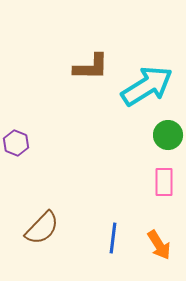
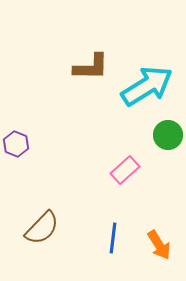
purple hexagon: moved 1 px down
pink rectangle: moved 39 px left, 12 px up; rotated 48 degrees clockwise
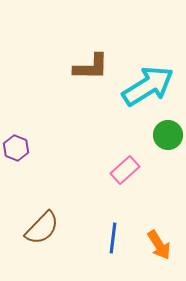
cyan arrow: moved 1 px right
purple hexagon: moved 4 px down
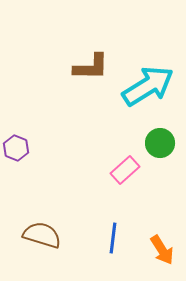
green circle: moved 8 px left, 8 px down
brown semicircle: moved 7 px down; rotated 117 degrees counterclockwise
orange arrow: moved 3 px right, 5 px down
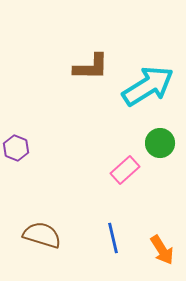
blue line: rotated 20 degrees counterclockwise
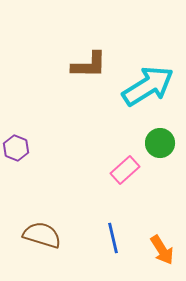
brown L-shape: moved 2 px left, 2 px up
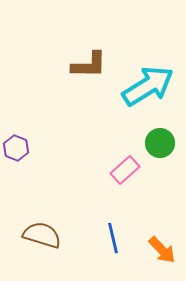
orange arrow: rotated 12 degrees counterclockwise
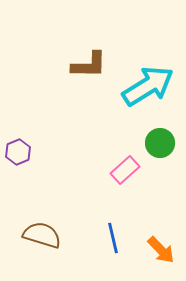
purple hexagon: moved 2 px right, 4 px down; rotated 15 degrees clockwise
orange arrow: moved 1 px left
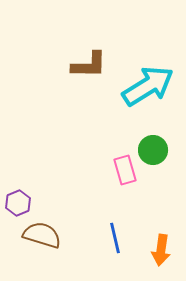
green circle: moved 7 px left, 7 px down
purple hexagon: moved 51 px down
pink rectangle: rotated 64 degrees counterclockwise
blue line: moved 2 px right
orange arrow: rotated 52 degrees clockwise
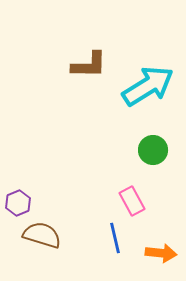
pink rectangle: moved 7 px right, 31 px down; rotated 12 degrees counterclockwise
orange arrow: moved 3 px down; rotated 92 degrees counterclockwise
